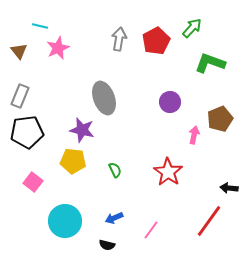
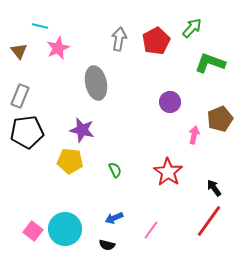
gray ellipse: moved 8 px left, 15 px up; rotated 8 degrees clockwise
yellow pentagon: moved 3 px left
pink square: moved 49 px down
black arrow: moved 15 px left; rotated 48 degrees clockwise
cyan circle: moved 8 px down
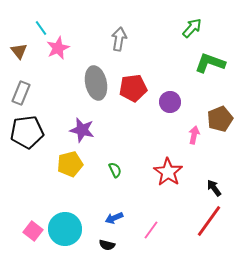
cyan line: moved 1 px right, 2 px down; rotated 42 degrees clockwise
red pentagon: moved 23 px left, 47 px down; rotated 20 degrees clockwise
gray rectangle: moved 1 px right, 3 px up
yellow pentagon: moved 3 px down; rotated 20 degrees counterclockwise
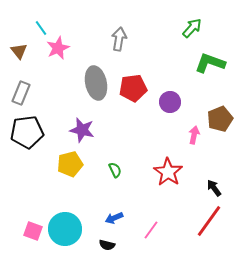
pink square: rotated 18 degrees counterclockwise
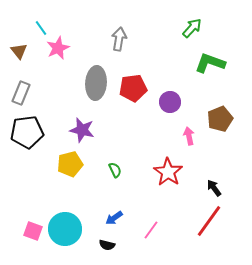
gray ellipse: rotated 16 degrees clockwise
pink arrow: moved 5 px left, 1 px down; rotated 24 degrees counterclockwise
blue arrow: rotated 12 degrees counterclockwise
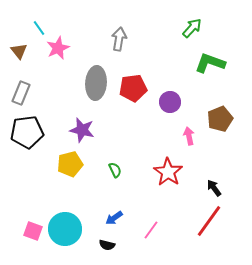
cyan line: moved 2 px left
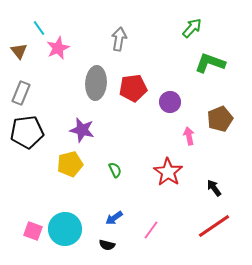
red line: moved 5 px right, 5 px down; rotated 20 degrees clockwise
